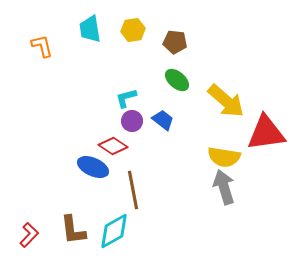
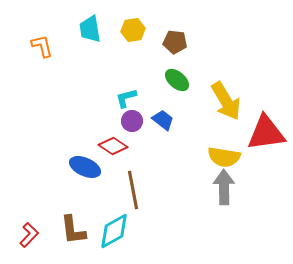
yellow arrow: rotated 18 degrees clockwise
blue ellipse: moved 8 px left
gray arrow: rotated 16 degrees clockwise
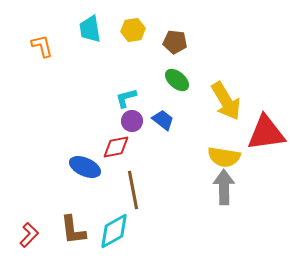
red diamond: moved 3 px right, 1 px down; rotated 44 degrees counterclockwise
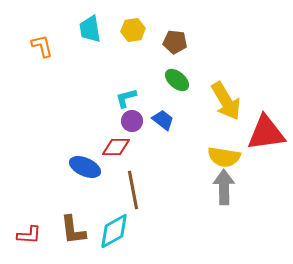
red diamond: rotated 12 degrees clockwise
red L-shape: rotated 50 degrees clockwise
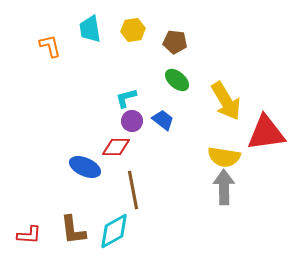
orange L-shape: moved 8 px right
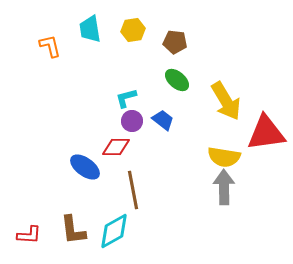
blue ellipse: rotated 12 degrees clockwise
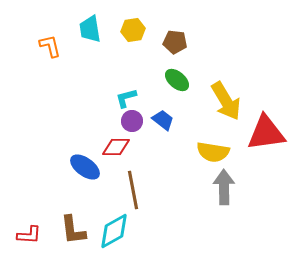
yellow semicircle: moved 11 px left, 5 px up
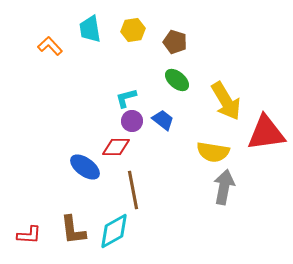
brown pentagon: rotated 10 degrees clockwise
orange L-shape: rotated 30 degrees counterclockwise
gray arrow: rotated 12 degrees clockwise
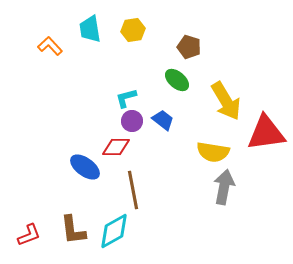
brown pentagon: moved 14 px right, 5 px down
red L-shape: rotated 25 degrees counterclockwise
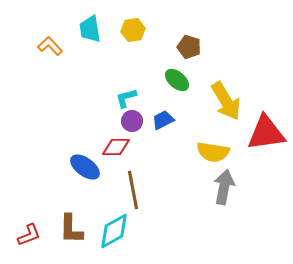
blue trapezoid: rotated 65 degrees counterclockwise
brown L-shape: moved 2 px left, 1 px up; rotated 8 degrees clockwise
